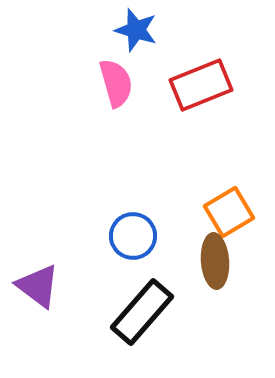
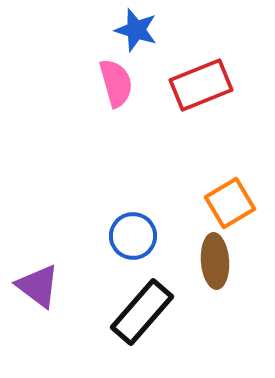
orange square: moved 1 px right, 9 px up
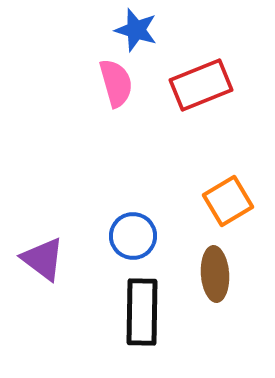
orange square: moved 2 px left, 2 px up
brown ellipse: moved 13 px down
purple triangle: moved 5 px right, 27 px up
black rectangle: rotated 40 degrees counterclockwise
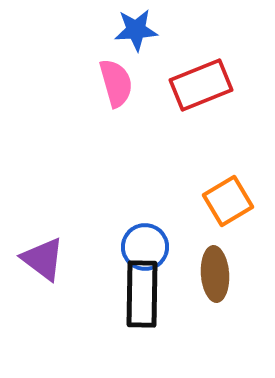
blue star: rotated 21 degrees counterclockwise
blue circle: moved 12 px right, 11 px down
black rectangle: moved 18 px up
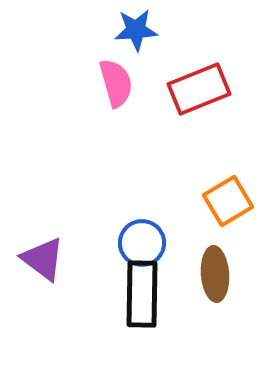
red rectangle: moved 2 px left, 4 px down
blue circle: moved 3 px left, 4 px up
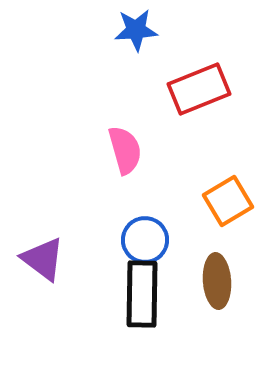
pink semicircle: moved 9 px right, 67 px down
blue circle: moved 3 px right, 3 px up
brown ellipse: moved 2 px right, 7 px down
